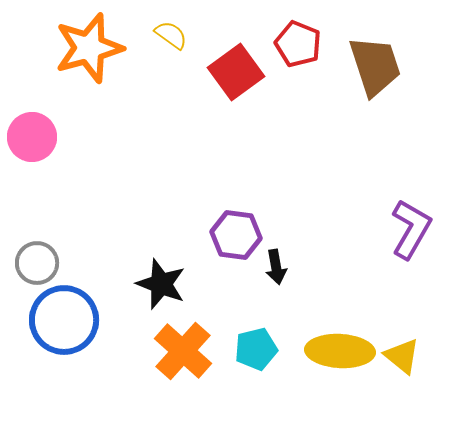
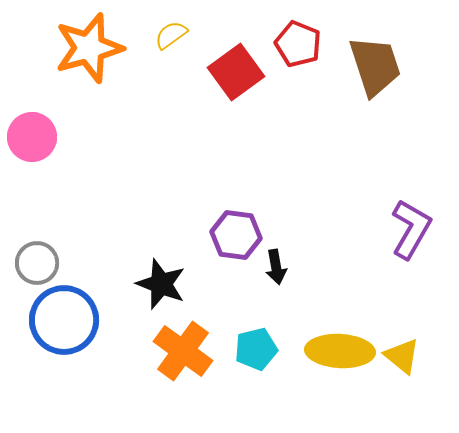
yellow semicircle: rotated 72 degrees counterclockwise
orange cross: rotated 6 degrees counterclockwise
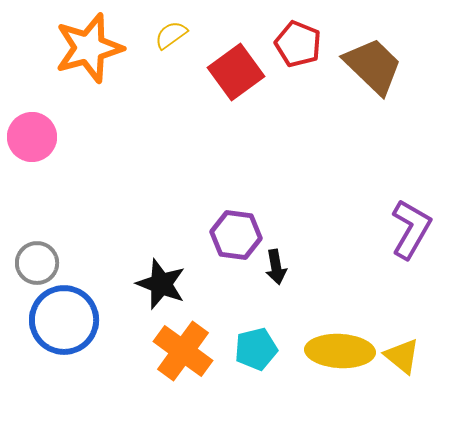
brown trapezoid: moved 2 px left; rotated 28 degrees counterclockwise
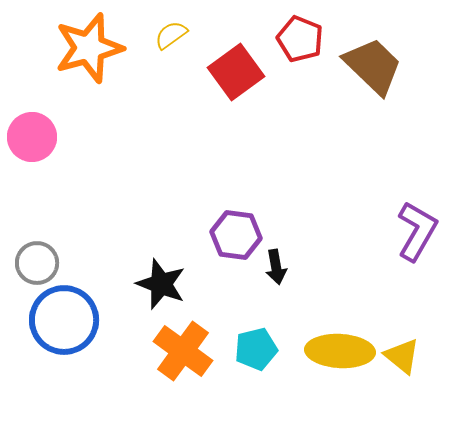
red pentagon: moved 2 px right, 5 px up
purple L-shape: moved 6 px right, 2 px down
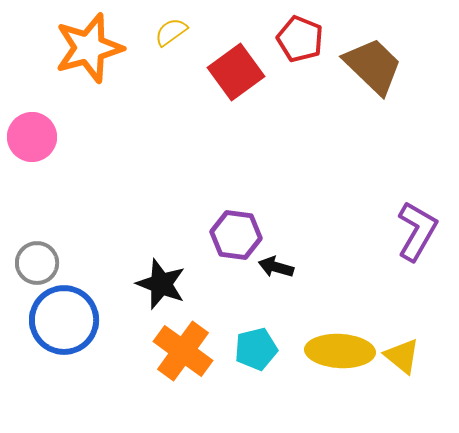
yellow semicircle: moved 3 px up
black arrow: rotated 116 degrees clockwise
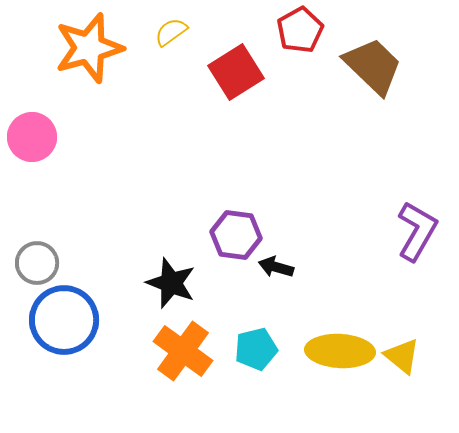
red pentagon: moved 9 px up; rotated 21 degrees clockwise
red square: rotated 4 degrees clockwise
black star: moved 10 px right, 1 px up
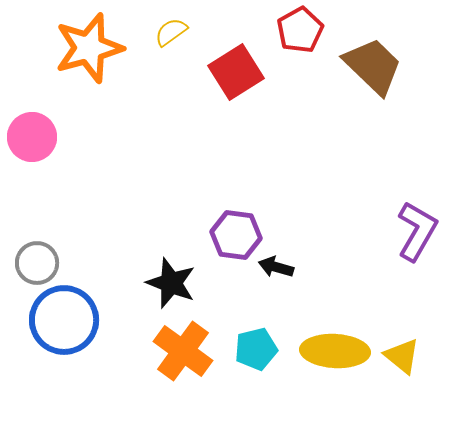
yellow ellipse: moved 5 px left
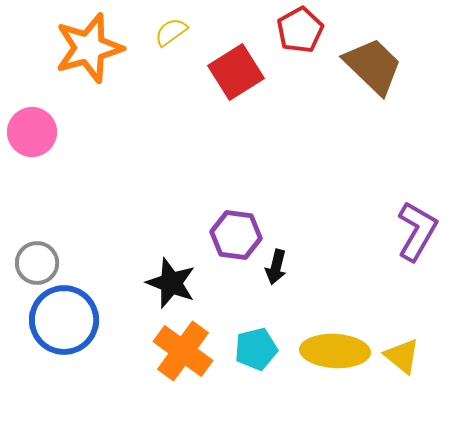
pink circle: moved 5 px up
black arrow: rotated 92 degrees counterclockwise
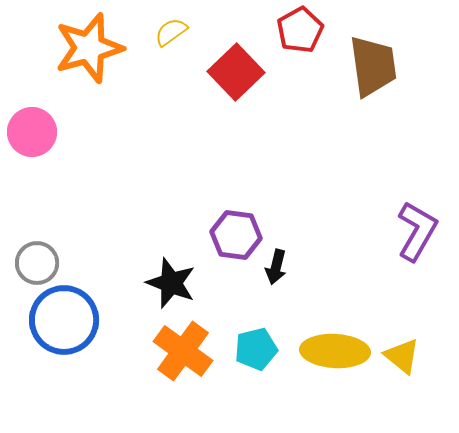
brown trapezoid: rotated 38 degrees clockwise
red square: rotated 12 degrees counterclockwise
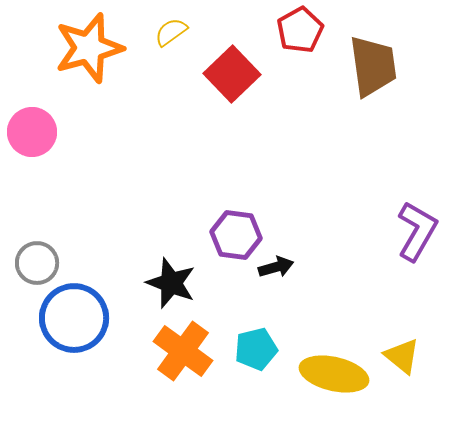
red square: moved 4 px left, 2 px down
black arrow: rotated 120 degrees counterclockwise
blue circle: moved 10 px right, 2 px up
yellow ellipse: moved 1 px left, 23 px down; rotated 10 degrees clockwise
